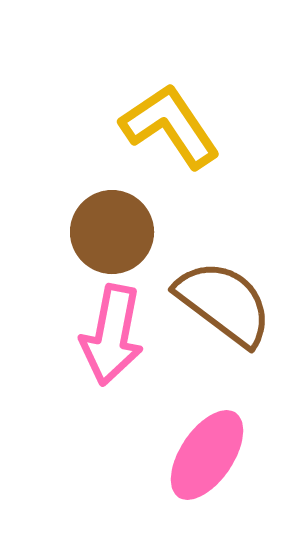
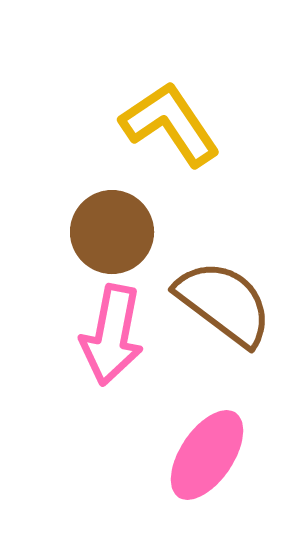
yellow L-shape: moved 2 px up
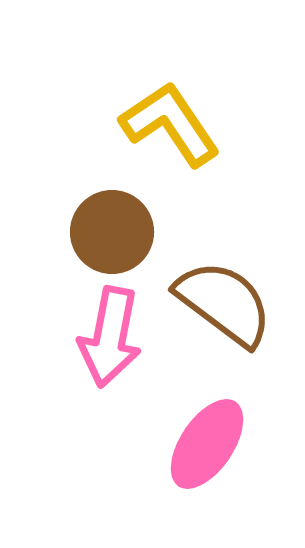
pink arrow: moved 2 px left, 2 px down
pink ellipse: moved 11 px up
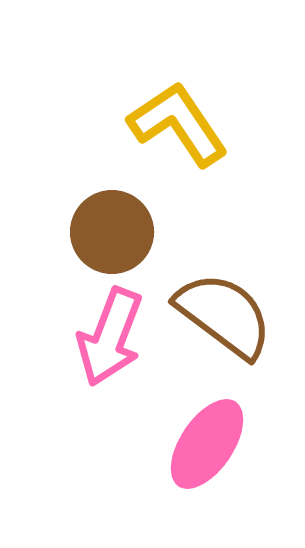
yellow L-shape: moved 8 px right
brown semicircle: moved 12 px down
pink arrow: rotated 10 degrees clockwise
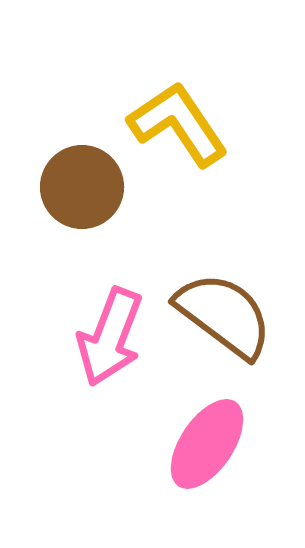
brown circle: moved 30 px left, 45 px up
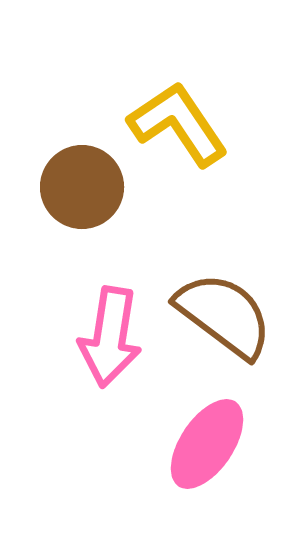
pink arrow: rotated 12 degrees counterclockwise
